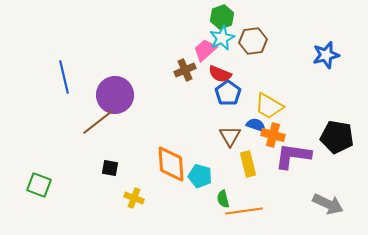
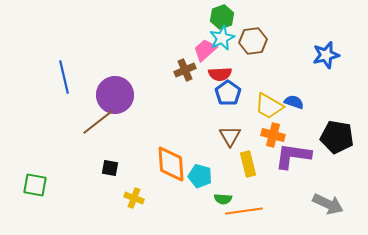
red semicircle: rotated 25 degrees counterclockwise
blue semicircle: moved 38 px right, 23 px up
green square: moved 4 px left; rotated 10 degrees counterclockwise
green semicircle: rotated 72 degrees counterclockwise
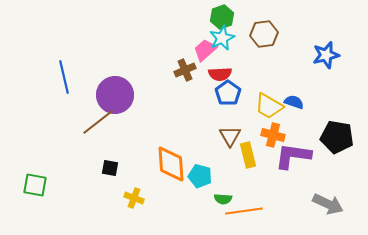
brown hexagon: moved 11 px right, 7 px up
yellow rectangle: moved 9 px up
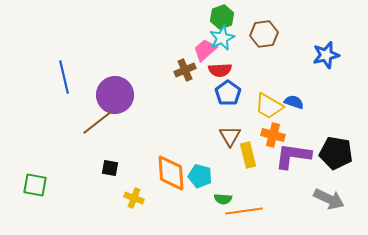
red semicircle: moved 4 px up
black pentagon: moved 1 px left, 16 px down
orange diamond: moved 9 px down
gray arrow: moved 1 px right, 5 px up
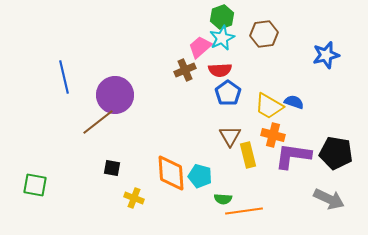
pink trapezoid: moved 5 px left, 3 px up
black square: moved 2 px right
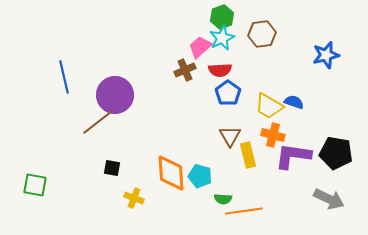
brown hexagon: moved 2 px left
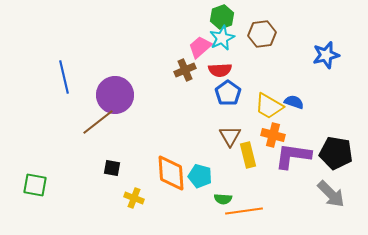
gray arrow: moved 2 px right, 5 px up; rotated 20 degrees clockwise
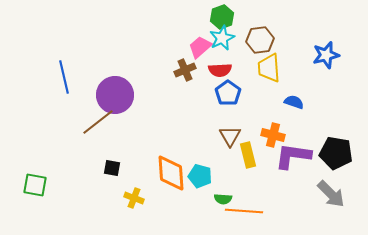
brown hexagon: moved 2 px left, 6 px down
yellow trapezoid: moved 38 px up; rotated 56 degrees clockwise
orange line: rotated 12 degrees clockwise
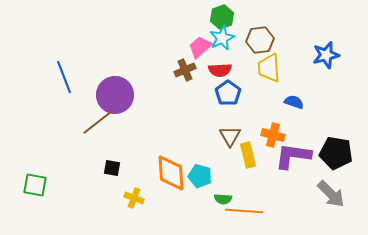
blue line: rotated 8 degrees counterclockwise
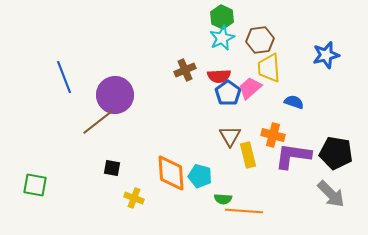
green hexagon: rotated 15 degrees counterclockwise
pink trapezoid: moved 50 px right, 41 px down
red semicircle: moved 1 px left, 6 px down
